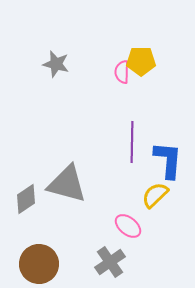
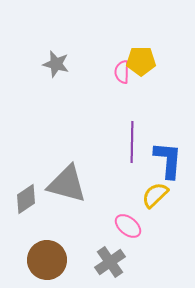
brown circle: moved 8 px right, 4 px up
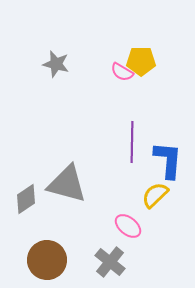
pink semicircle: rotated 60 degrees counterclockwise
gray cross: rotated 16 degrees counterclockwise
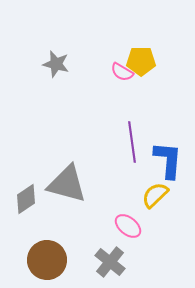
purple line: rotated 9 degrees counterclockwise
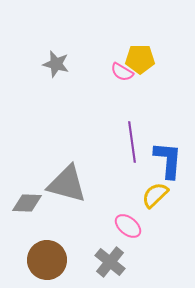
yellow pentagon: moved 1 px left, 2 px up
gray diamond: moved 1 px right, 4 px down; rotated 36 degrees clockwise
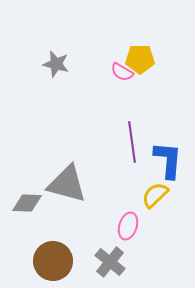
pink ellipse: rotated 68 degrees clockwise
brown circle: moved 6 px right, 1 px down
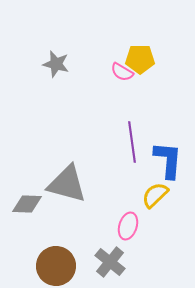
gray diamond: moved 1 px down
brown circle: moved 3 px right, 5 px down
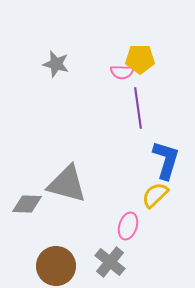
pink semicircle: rotated 30 degrees counterclockwise
purple line: moved 6 px right, 34 px up
blue L-shape: moved 2 px left; rotated 12 degrees clockwise
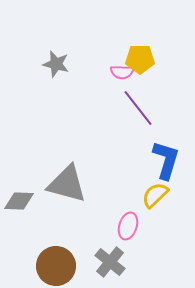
purple line: rotated 30 degrees counterclockwise
gray diamond: moved 8 px left, 3 px up
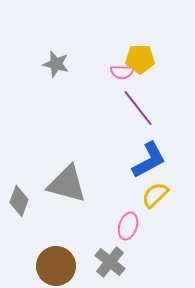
blue L-shape: moved 17 px left; rotated 45 degrees clockwise
gray diamond: rotated 72 degrees counterclockwise
